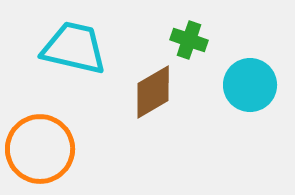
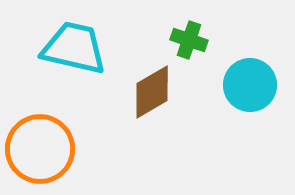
brown diamond: moved 1 px left
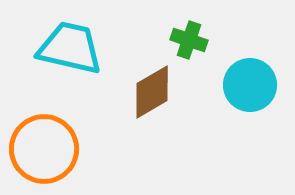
cyan trapezoid: moved 4 px left
orange circle: moved 4 px right
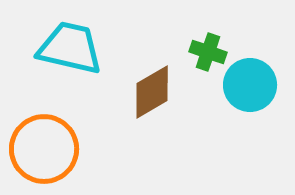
green cross: moved 19 px right, 12 px down
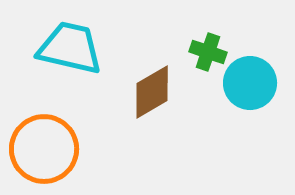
cyan circle: moved 2 px up
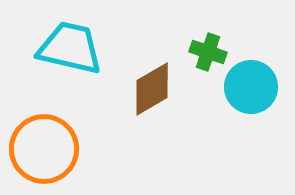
cyan circle: moved 1 px right, 4 px down
brown diamond: moved 3 px up
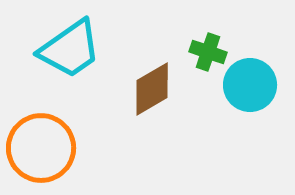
cyan trapezoid: moved 1 px down; rotated 132 degrees clockwise
cyan circle: moved 1 px left, 2 px up
orange circle: moved 3 px left, 1 px up
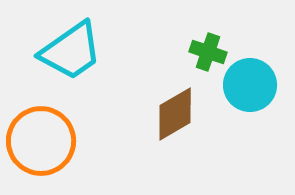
cyan trapezoid: moved 1 px right, 2 px down
brown diamond: moved 23 px right, 25 px down
orange circle: moved 7 px up
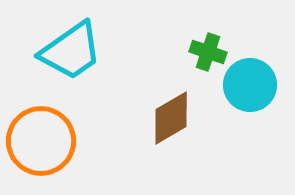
brown diamond: moved 4 px left, 4 px down
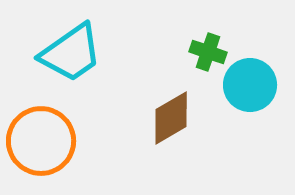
cyan trapezoid: moved 2 px down
